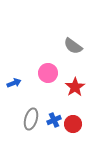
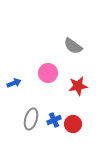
red star: moved 3 px right, 1 px up; rotated 24 degrees clockwise
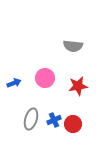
gray semicircle: rotated 30 degrees counterclockwise
pink circle: moved 3 px left, 5 px down
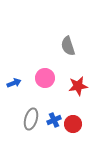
gray semicircle: moved 5 px left; rotated 66 degrees clockwise
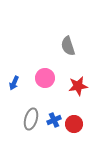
blue arrow: rotated 136 degrees clockwise
red circle: moved 1 px right
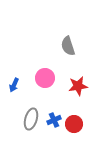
blue arrow: moved 2 px down
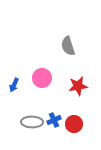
pink circle: moved 3 px left
gray ellipse: moved 1 px right, 3 px down; rotated 75 degrees clockwise
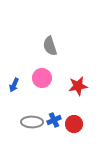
gray semicircle: moved 18 px left
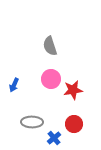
pink circle: moved 9 px right, 1 px down
red star: moved 5 px left, 4 px down
blue cross: moved 18 px down; rotated 16 degrees counterclockwise
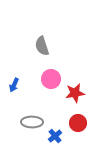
gray semicircle: moved 8 px left
red star: moved 2 px right, 3 px down
red circle: moved 4 px right, 1 px up
blue cross: moved 1 px right, 2 px up
